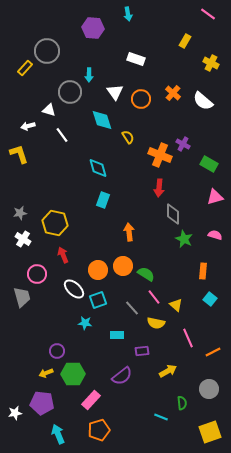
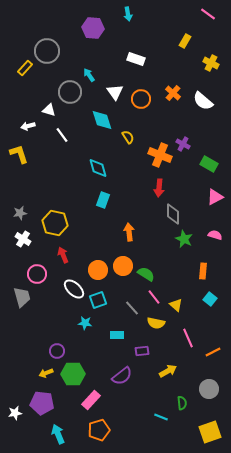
cyan arrow at (89, 75): rotated 144 degrees clockwise
pink triangle at (215, 197): rotated 12 degrees counterclockwise
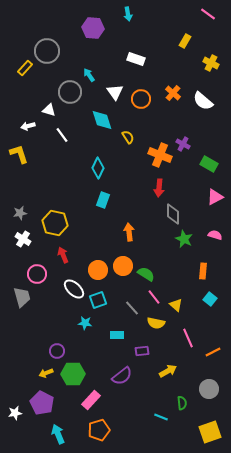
cyan diamond at (98, 168): rotated 40 degrees clockwise
purple pentagon at (42, 403): rotated 20 degrees clockwise
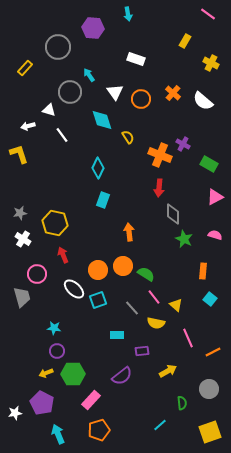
gray circle at (47, 51): moved 11 px right, 4 px up
cyan star at (85, 323): moved 31 px left, 5 px down
cyan line at (161, 417): moved 1 px left, 8 px down; rotated 64 degrees counterclockwise
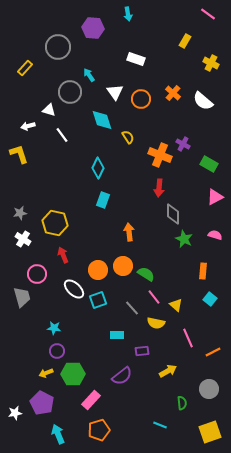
cyan line at (160, 425): rotated 64 degrees clockwise
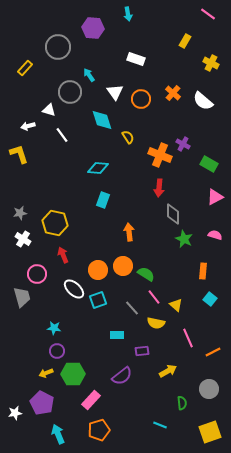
cyan diamond at (98, 168): rotated 70 degrees clockwise
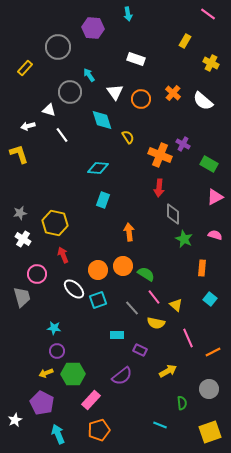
orange rectangle at (203, 271): moved 1 px left, 3 px up
purple rectangle at (142, 351): moved 2 px left, 1 px up; rotated 32 degrees clockwise
white star at (15, 413): moved 7 px down; rotated 16 degrees counterclockwise
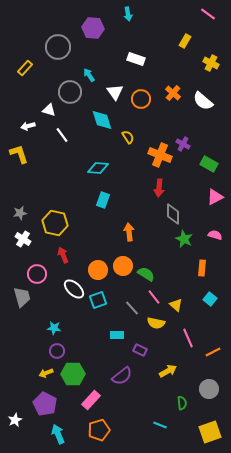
purple pentagon at (42, 403): moved 3 px right, 1 px down
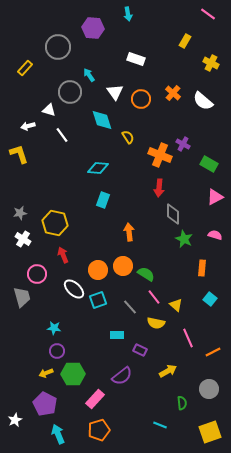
gray line at (132, 308): moved 2 px left, 1 px up
pink rectangle at (91, 400): moved 4 px right, 1 px up
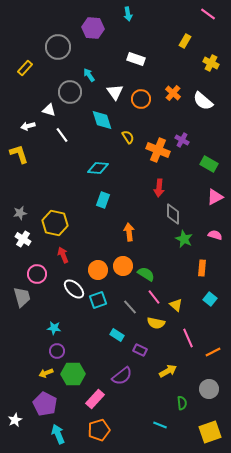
purple cross at (183, 144): moved 1 px left, 4 px up
orange cross at (160, 155): moved 2 px left, 5 px up
cyan rectangle at (117, 335): rotated 32 degrees clockwise
